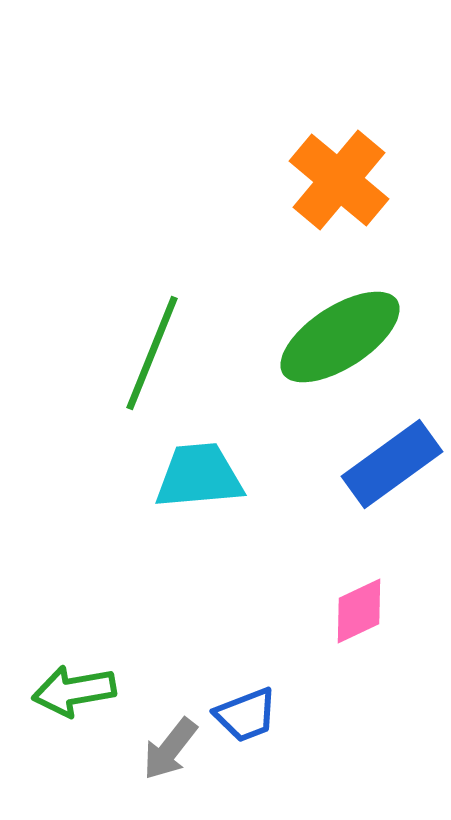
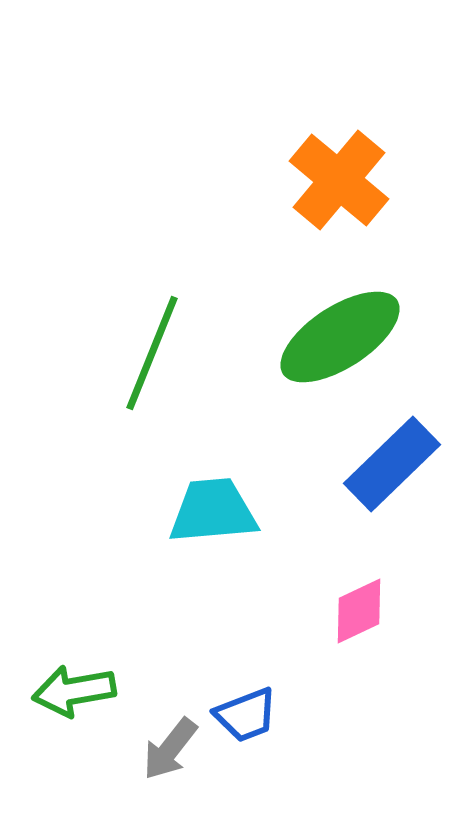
blue rectangle: rotated 8 degrees counterclockwise
cyan trapezoid: moved 14 px right, 35 px down
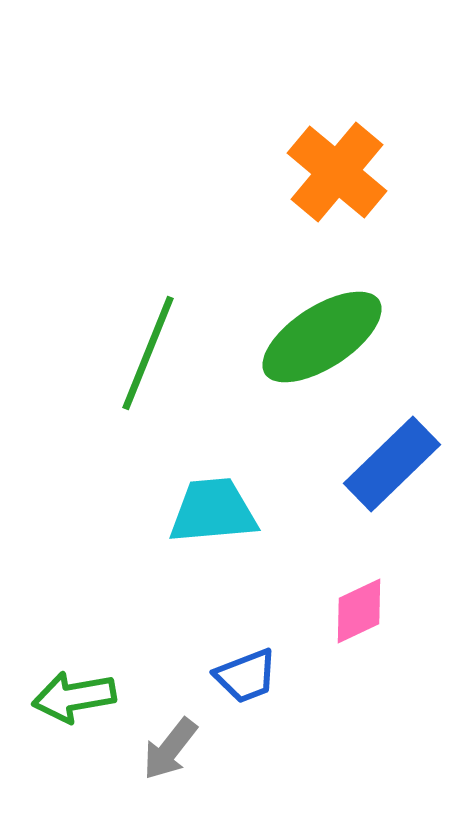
orange cross: moved 2 px left, 8 px up
green ellipse: moved 18 px left
green line: moved 4 px left
green arrow: moved 6 px down
blue trapezoid: moved 39 px up
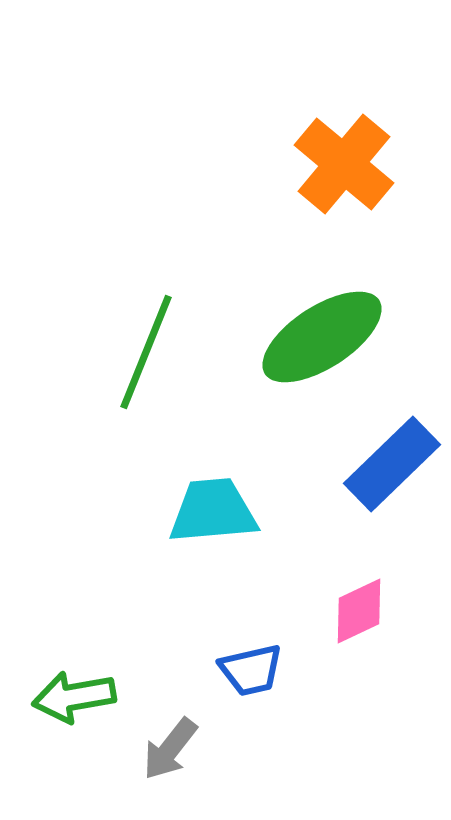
orange cross: moved 7 px right, 8 px up
green line: moved 2 px left, 1 px up
blue trapezoid: moved 5 px right, 6 px up; rotated 8 degrees clockwise
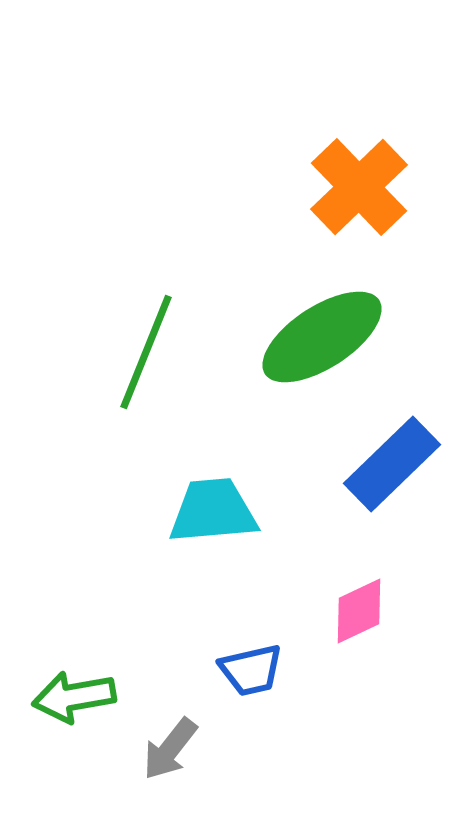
orange cross: moved 15 px right, 23 px down; rotated 6 degrees clockwise
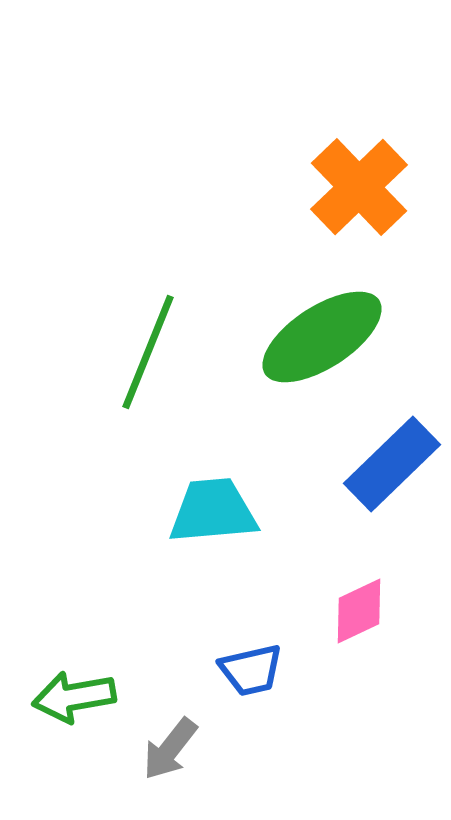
green line: moved 2 px right
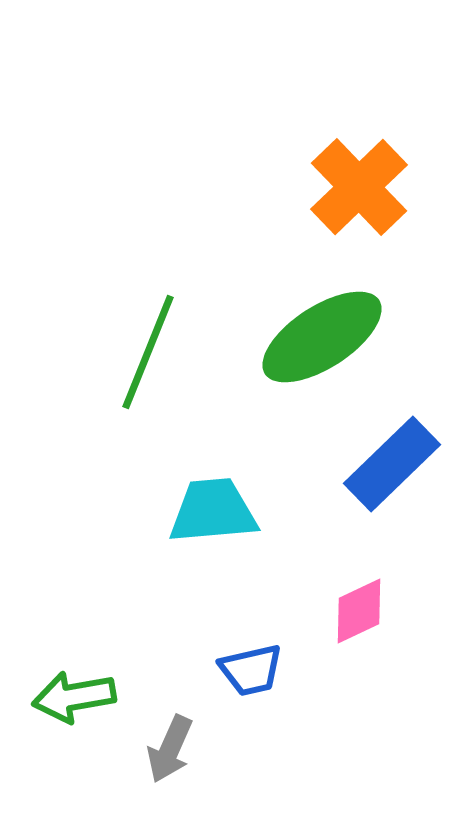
gray arrow: rotated 14 degrees counterclockwise
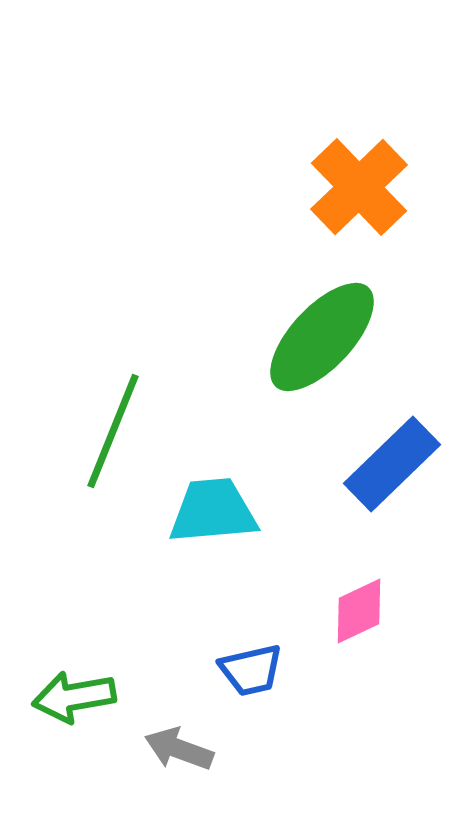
green ellipse: rotated 14 degrees counterclockwise
green line: moved 35 px left, 79 px down
gray arrow: moved 9 px right; rotated 86 degrees clockwise
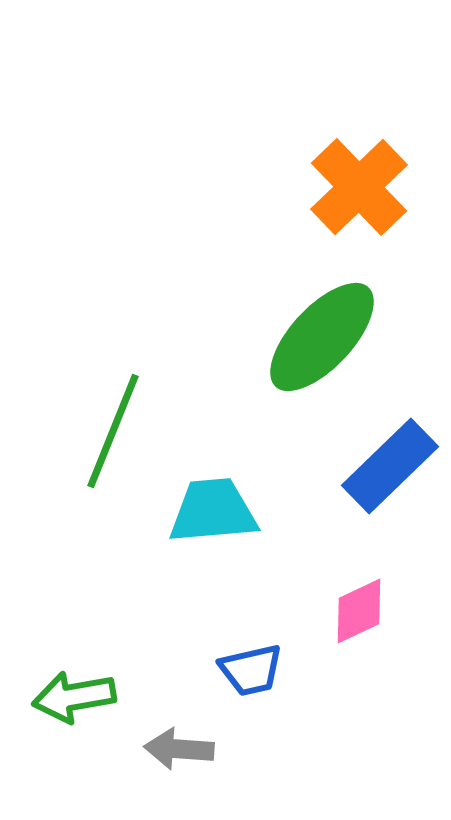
blue rectangle: moved 2 px left, 2 px down
gray arrow: rotated 16 degrees counterclockwise
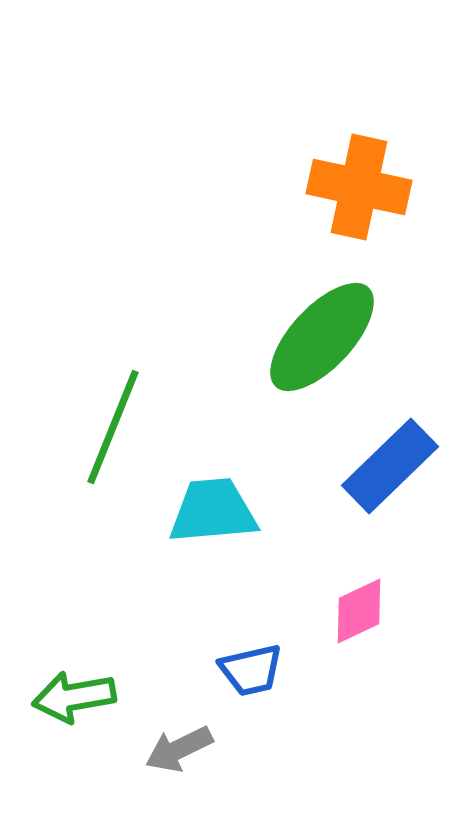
orange cross: rotated 34 degrees counterclockwise
green line: moved 4 px up
gray arrow: rotated 30 degrees counterclockwise
